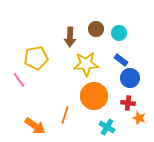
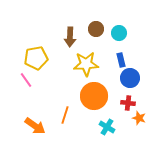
blue rectangle: rotated 40 degrees clockwise
pink line: moved 7 px right
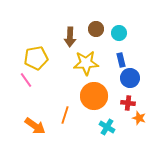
yellow star: moved 1 px up
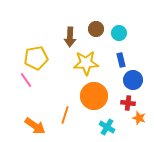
blue circle: moved 3 px right, 2 px down
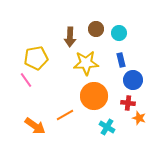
orange line: rotated 42 degrees clockwise
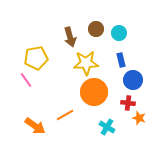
brown arrow: rotated 18 degrees counterclockwise
orange circle: moved 4 px up
